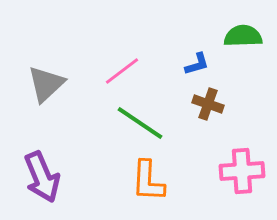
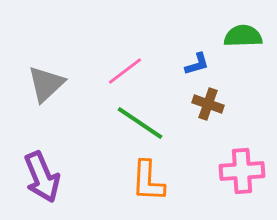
pink line: moved 3 px right
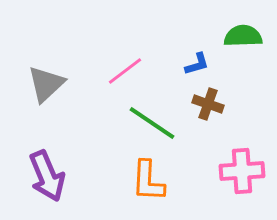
green line: moved 12 px right
purple arrow: moved 5 px right, 1 px up
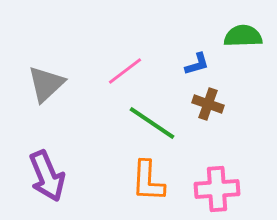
pink cross: moved 25 px left, 18 px down
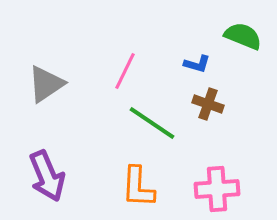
green semicircle: rotated 24 degrees clockwise
blue L-shape: rotated 32 degrees clockwise
pink line: rotated 27 degrees counterclockwise
gray triangle: rotated 9 degrees clockwise
orange L-shape: moved 10 px left, 6 px down
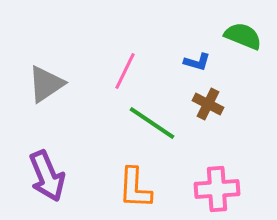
blue L-shape: moved 2 px up
brown cross: rotated 8 degrees clockwise
orange L-shape: moved 3 px left, 1 px down
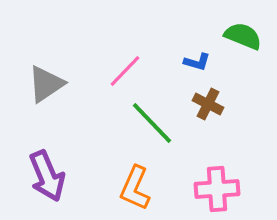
pink line: rotated 18 degrees clockwise
green line: rotated 12 degrees clockwise
orange L-shape: rotated 21 degrees clockwise
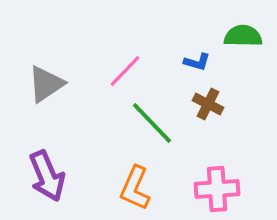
green semicircle: rotated 21 degrees counterclockwise
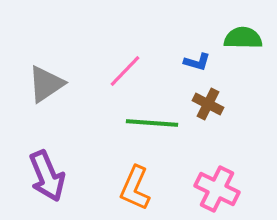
green semicircle: moved 2 px down
green line: rotated 42 degrees counterclockwise
pink cross: rotated 30 degrees clockwise
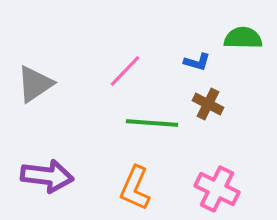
gray triangle: moved 11 px left
purple arrow: rotated 60 degrees counterclockwise
